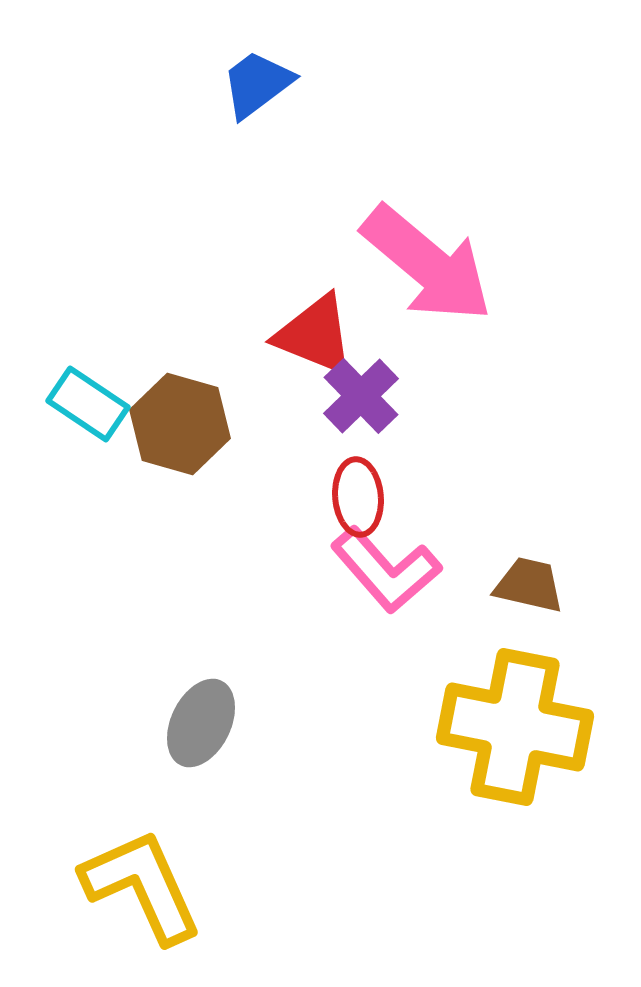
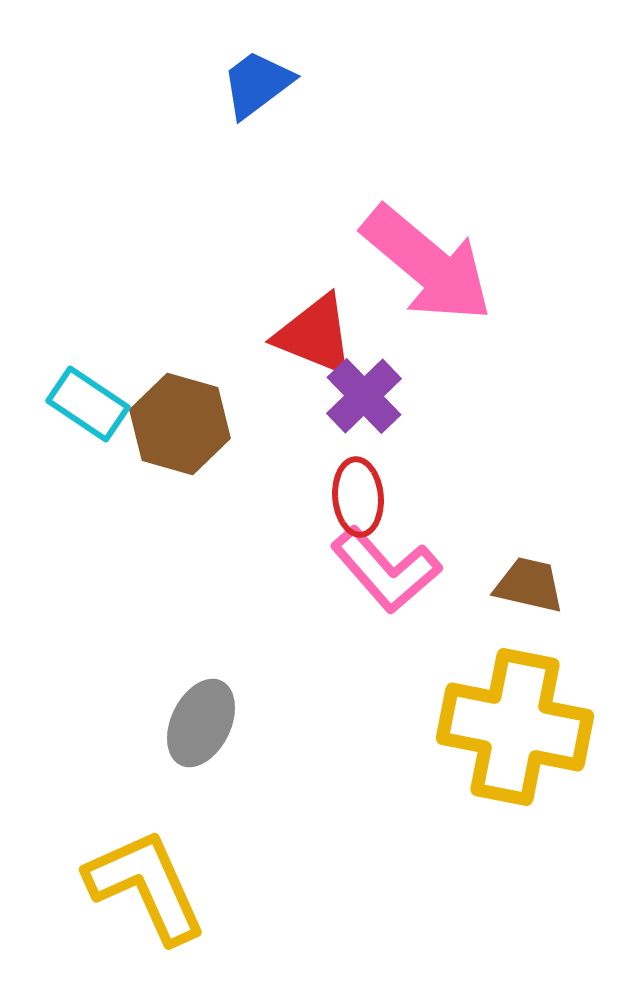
purple cross: moved 3 px right
yellow L-shape: moved 4 px right
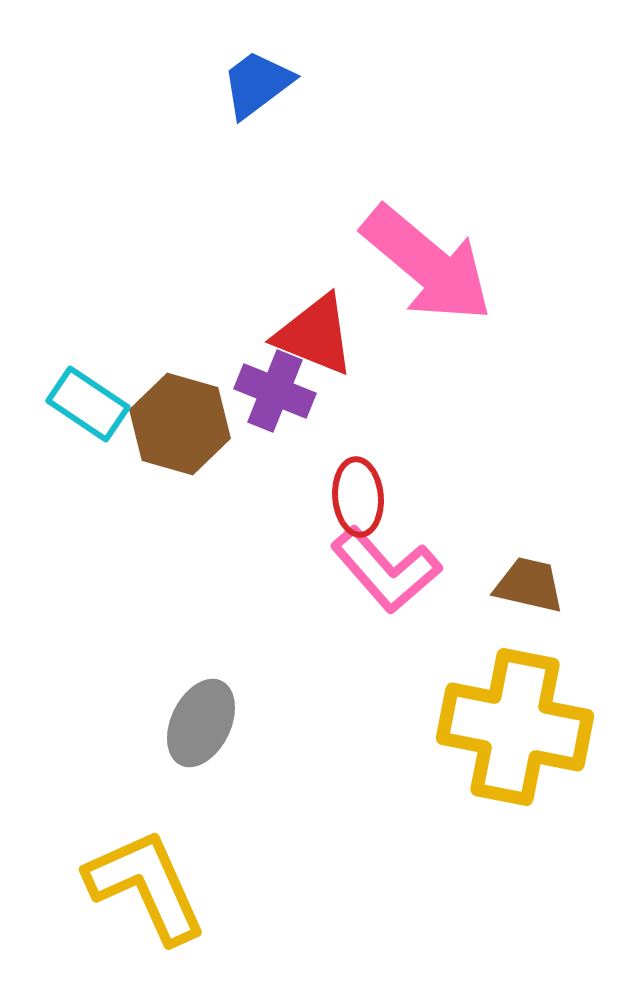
purple cross: moved 89 px left, 5 px up; rotated 24 degrees counterclockwise
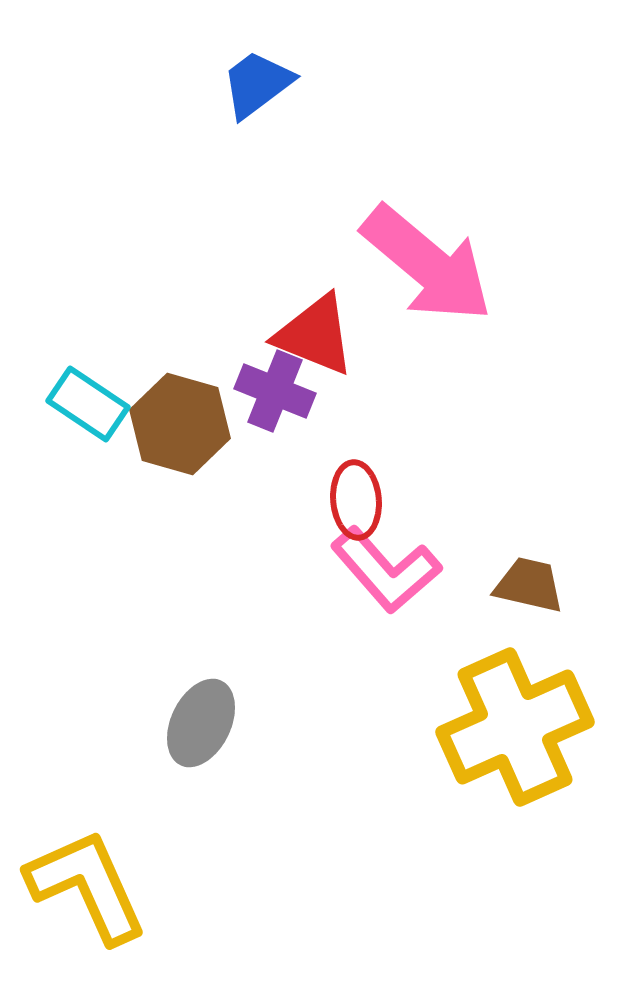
red ellipse: moved 2 px left, 3 px down
yellow cross: rotated 35 degrees counterclockwise
yellow L-shape: moved 59 px left
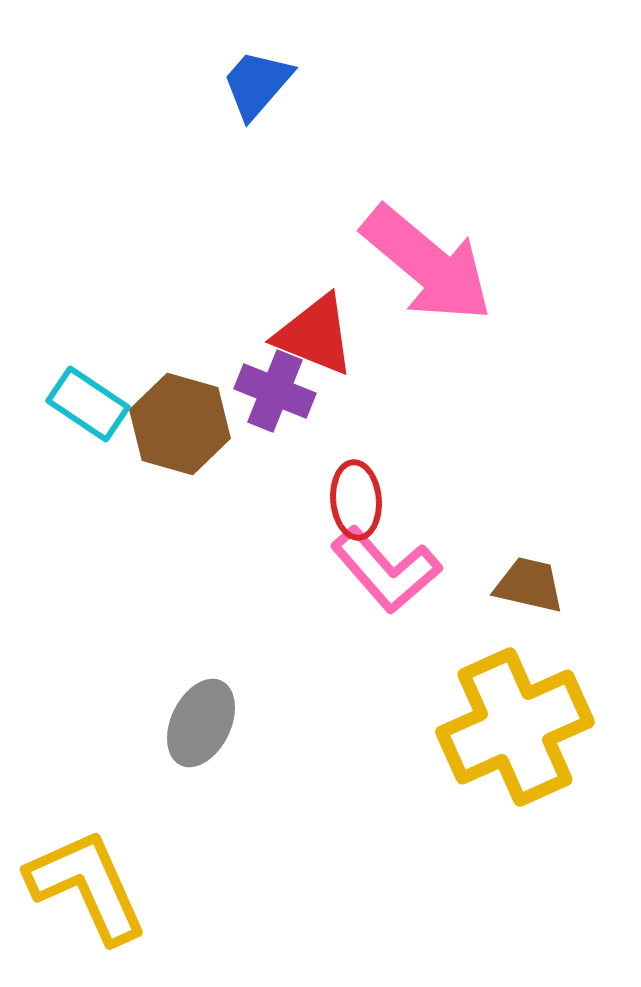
blue trapezoid: rotated 12 degrees counterclockwise
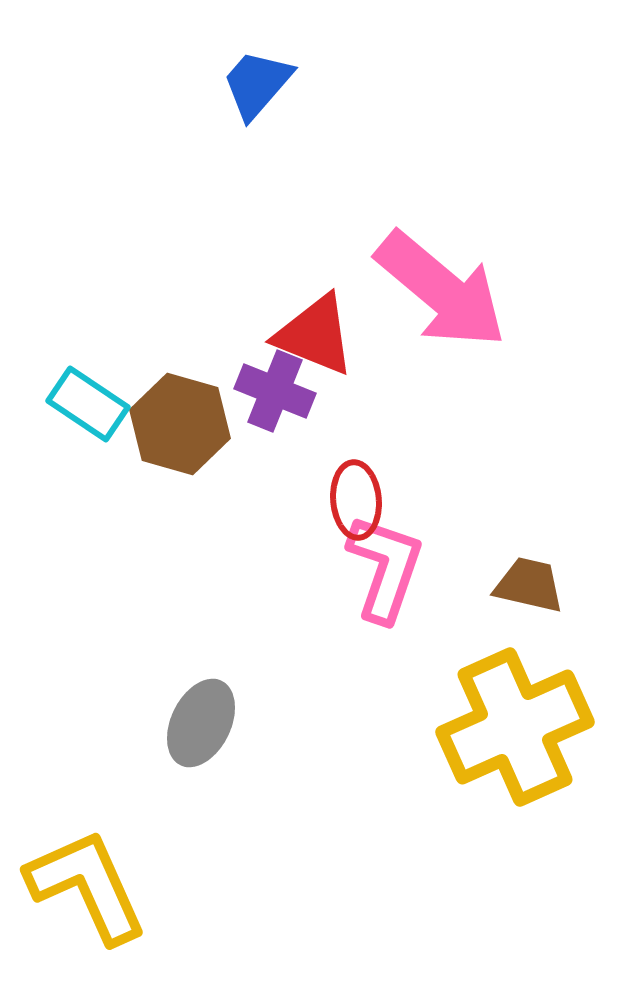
pink arrow: moved 14 px right, 26 px down
pink L-shape: moved 1 px left, 2 px up; rotated 120 degrees counterclockwise
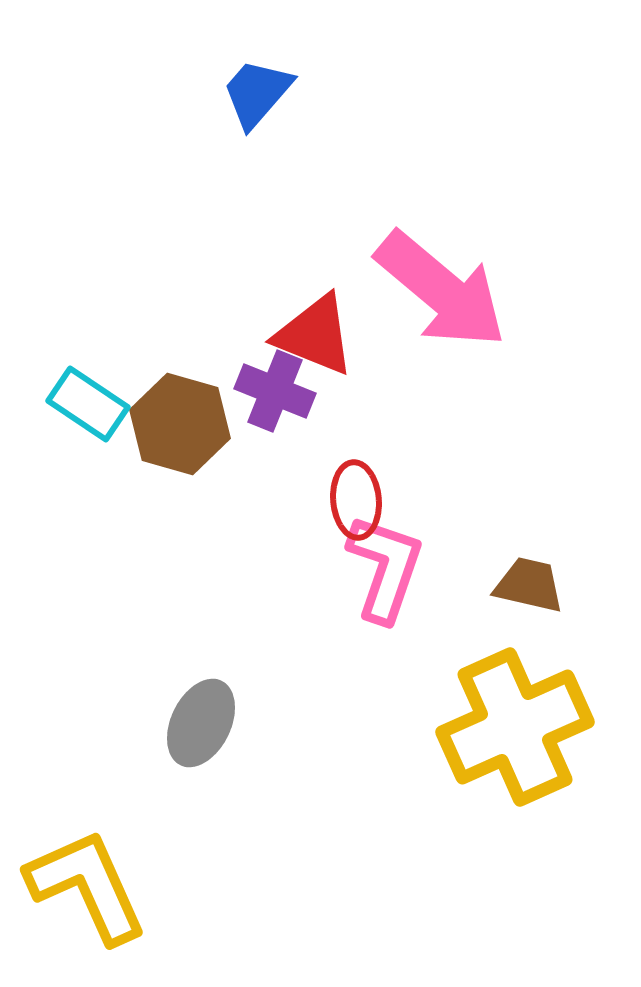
blue trapezoid: moved 9 px down
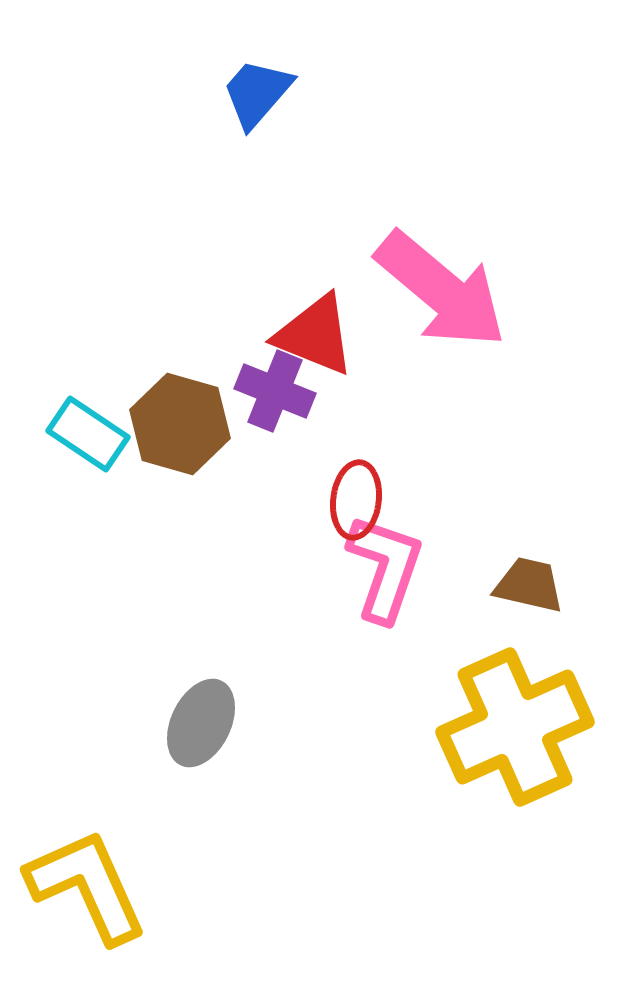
cyan rectangle: moved 30 px down
red ellipse: rotated 12 degrees clockwise
